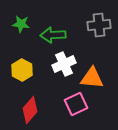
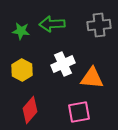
green star: moved 7 px down
green arrow: moved 1 px left, 11 px up
white cross: moved 1 px left
pink square: moved 3 px right, 8 px down; rotated 15 degrees clockwise
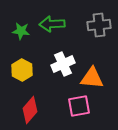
pink square: moved 6 px up
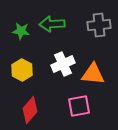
orange triangle: moved 1 px right, 4 px up
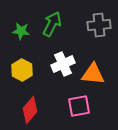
green arrow: rotated 120 degrees clockwise
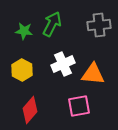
green star: moved 3 px right
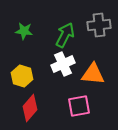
green arrow: moved 13 px right, 11 px down
yellow hexagon: moved 6 px down; rotated 10 degrees counterclockwise
red diamond: moved 2 px up
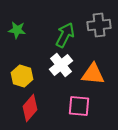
green star: moved 7 px left, 1 px up
white cross: moved 2 px left, 1 px down; rotated 15 degrees counterclockwise
pink square: rotated 15 degrees clockwise
